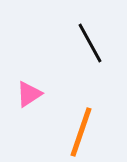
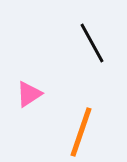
black line: moved 2 px right
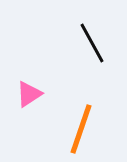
orange line: moved 3 px up
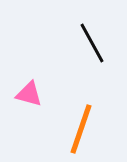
pink triangle: rotated 48 degrees clockwise
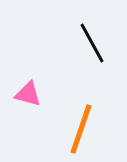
pink triangle: moved 1 px left
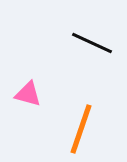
black line: rotated 36 degrees counterclockwise
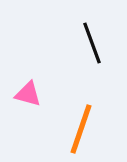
black line: rotated 45 degrees clockwise
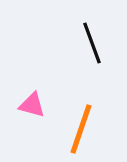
pink triangle: moved 4 px right, 11 px down
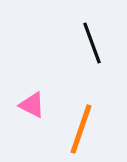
pink triangle: rotated 12 degrees clockwise
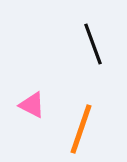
black line: moved 1 px right, 1 px down
